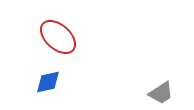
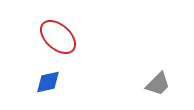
gray trapezoid: moved 3 px left, 9 px up; rotated 12 degrees counterclockwise
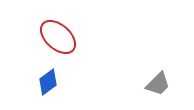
blue diamond: rotated 24 degrees counterclockwise
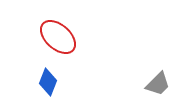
blue diamond: rotated 32 degrees counterclockwise
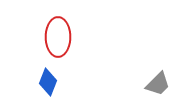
red ellipse: rotated 48 degrees clockwise
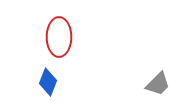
red ellipse: moved 1 px right
